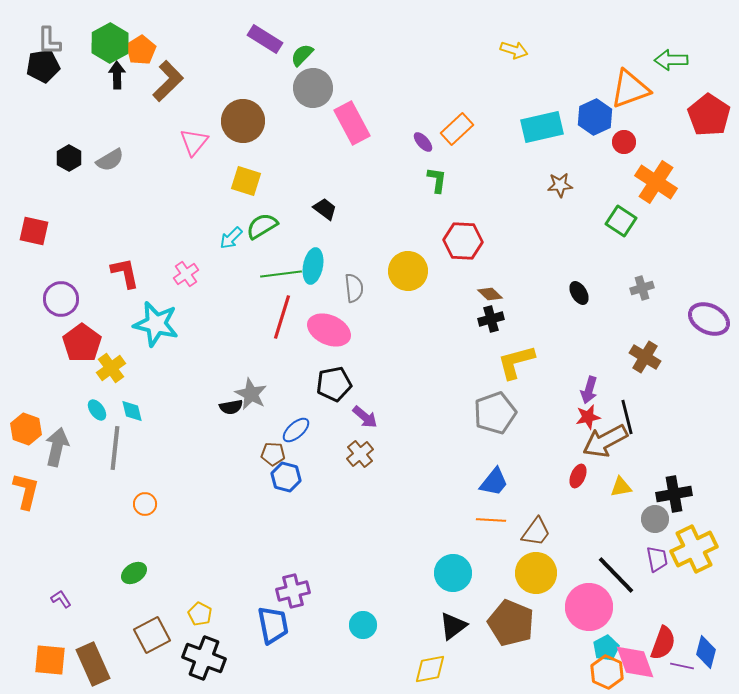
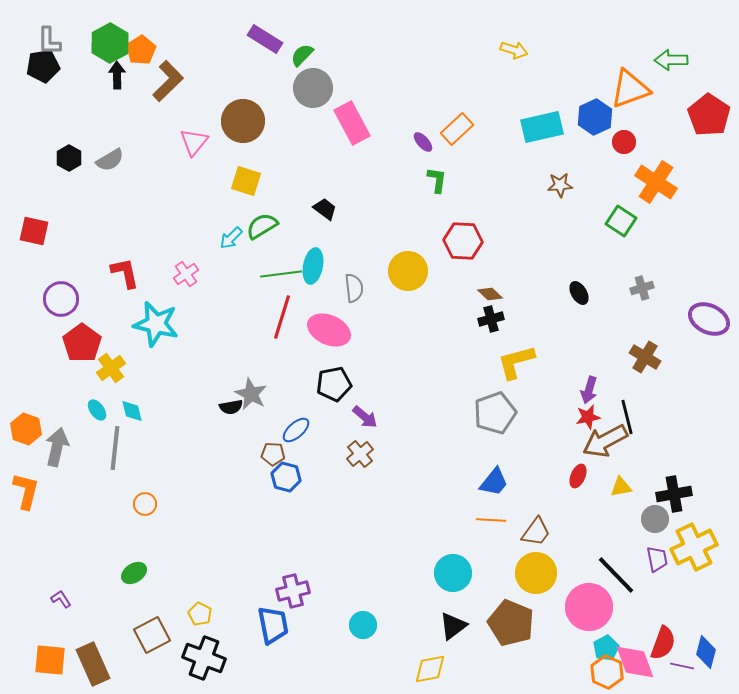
yellow cross at (694, 549): moved 2 px up
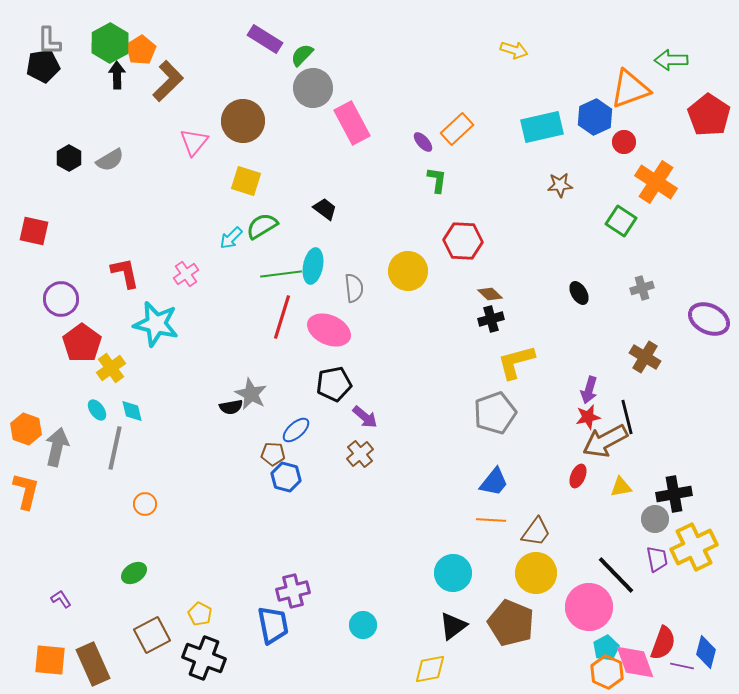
gray line at (115, 448): rotated 6 degrees clockwise
